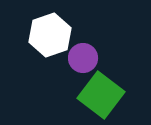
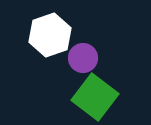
green square: moved 6 px left, 2 px down
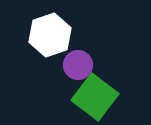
purple circle: moved 5 px left, 7 px down
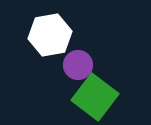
white hexagon: rotated 9 degrees clockwise
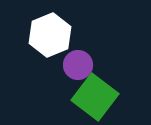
white hexagon: rotated 12 degrees counterclockwise
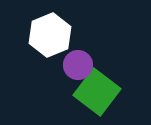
green square: moved 2 px right, 5 px up
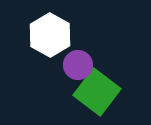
white hexagon: rotated 9 degrees counterclockwise
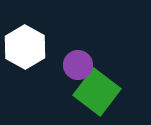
white hexagon: moved 25 px left, 12 px down
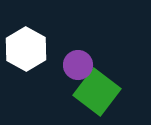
white hexagon: moved 1 px right, 2 px down
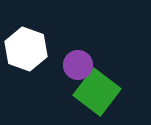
white hexagon: rotated 9 degrees counterclockwise
